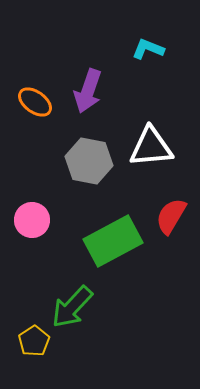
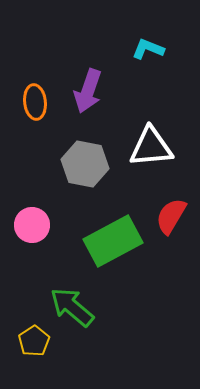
orange ellipse: rotated 48 degrees clockwise
gray hexagon: moved 4 px left, 3 px down
pink circle: moved 5 px down
green arrow: rotated 87 degrees clockwise
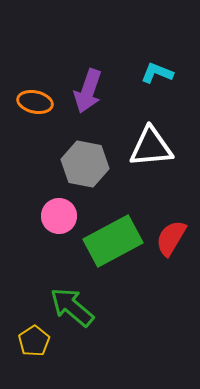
cyan L-shape: moved 9 px right, 24 px down
orange ellipse: rotated 72 degrees counterclockwise
red semicircle: moved 22 px down
pink circle: moved 27 px right, 9 px up
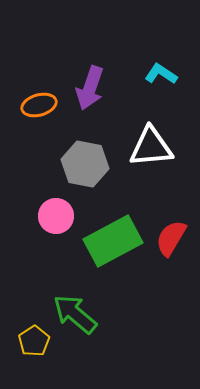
cyan L-shape: moved 4 px right, 1 px down; rotated 12 degrees clockwise
purple arrow: moved 2 px right, 3 px up
orange ellipse: moved 4 px right, 3 px down; rotated 28 degrees counterclockwise
pink circle: moved 3 px left
green arrow: moved 3 px right, 7 px down
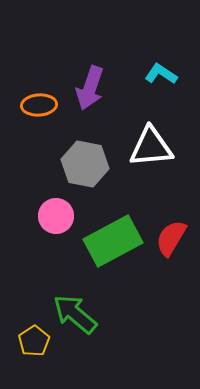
orange ellipse: rotated 12 degrees clockwise
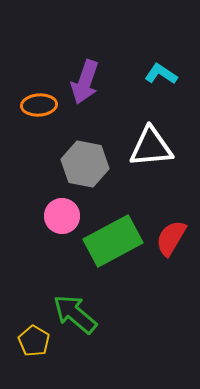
purple arrow: moved 5 px left, 6 px up
pink circle: moved 6 px right
yellow pentagon: rotated 8 degrees counterclockwise
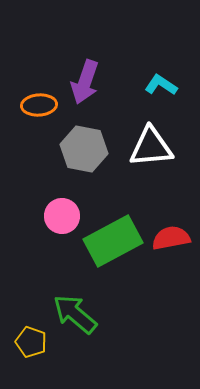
cyan L-shape: moved 11 px down
gray hexagon: moved 1 px left, 15 px up
red semicircle: rotated 48 degrees clockwise
yellow pentagon: moved 3 px left, 1 px down; rotated 12 degrees counterclockwise
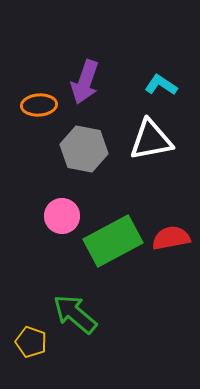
white triangle: moved 7 px up; rotated 6 degrees counterclockwise
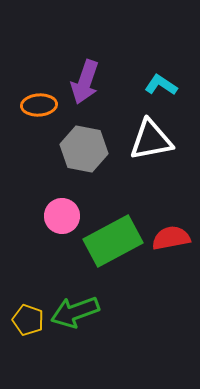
green arrow: moved 2 px up; rotated 60 degrees counterclockwise
yellow pentagon: moved 3 px left, 22 px up
